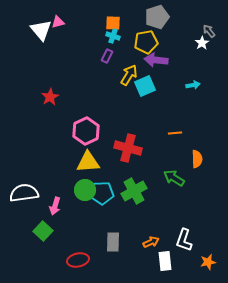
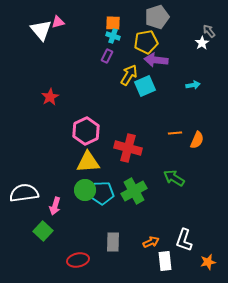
orange semicircle: moved 19 px up; rotated 24 degrees clockwise
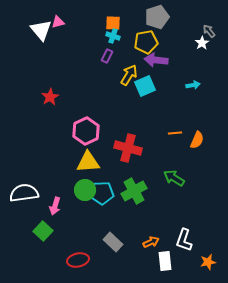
gray rectangle: rotated 48 degrees counterclockwise
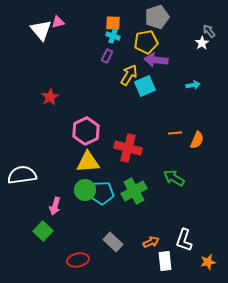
white semicircle: moved 2 px left, 18 px up
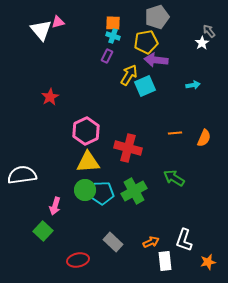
orange semicircle: moved 7 px right, 2 px up
